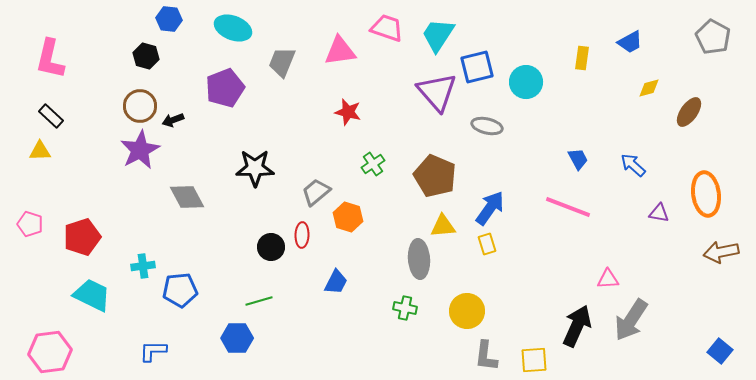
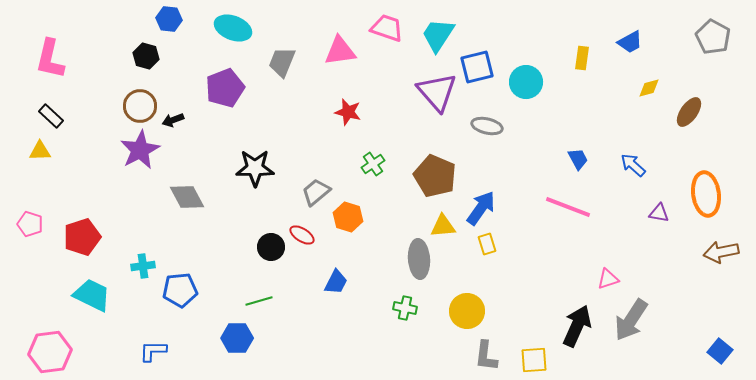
blue arrow at (490, 208): moved 9 px left
red ellipse at (302, 235): rotated 60 degrees counterclockwise
pink triangle at (608, 279): rotated 15 degrees counterclockwise
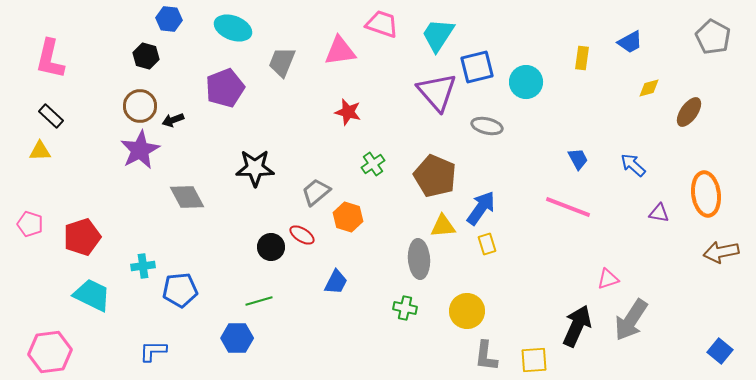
pink trapezoid at (387, 28): moved 5 px left, 4 px up
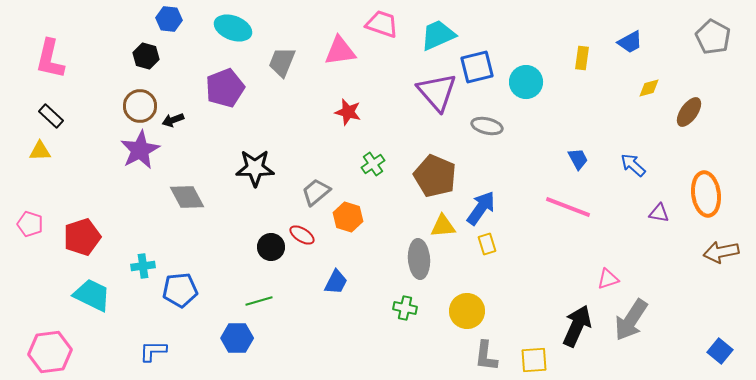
cyan trapezoid at (438, 35): rotated 33 degrees clockwise
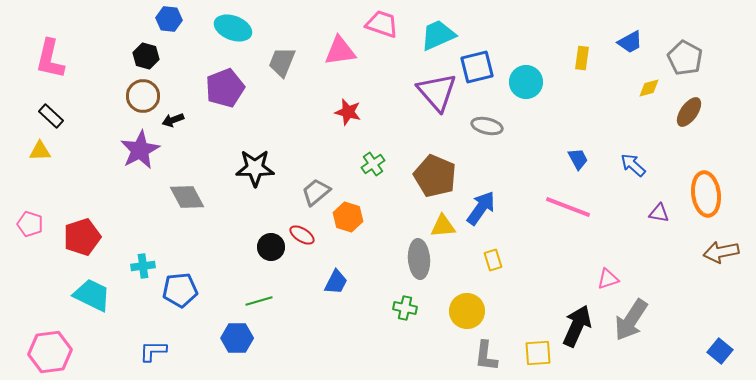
gray pentagon at (713, 37): moved 28 px left, 21 px down
brown circle at (140, 106): moved 3 px right, 10 px up
yellow rectangle at (487, 244): moved 6 px right, 16 px down
yellow square at (534, 360): moved 4 px right, 7 px up
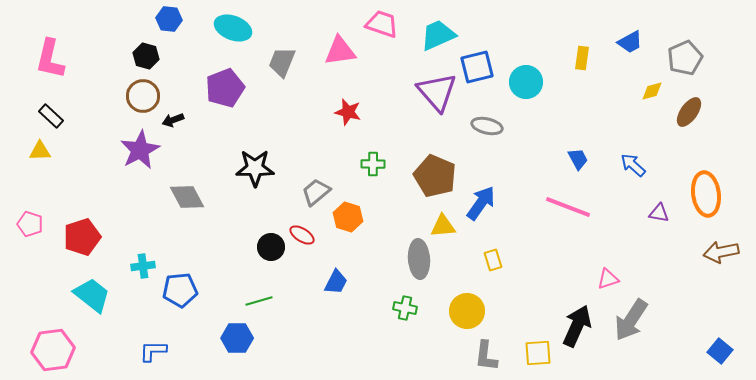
gray pentagon at (685, 58): rotated 20 degrees clockwise
yellow diamond at (649, 88): moved 3 px right, 3 px down
green cross at (373, 164): rotated 35 degrees clockwise
blue arrow at (481, 208): moved 5 px up
cyan trapezoid at (92, 295): rotated 12 degrees clockwise
pink hexagon at (50, 352): moved 3 px right, 2 px up
